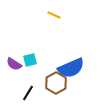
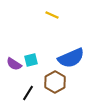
yellow line: moved 2 px left
cyan square: moved 1 px right
blue semicircle: moved 10 px up
brown hexagon: moved 1 px left, 1 px up
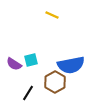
blue semicircle: moved 7 px down; rotated 12 degrees clockwise
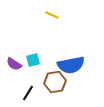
cyan square: moved 2 px right
brown hexagon: rotated 20 degrees clockwise
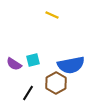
brown hexagon: moved 1 px right, 1 px down; rotated 20 degrees counterclockwise
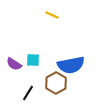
cyan square: rotated 16 degrees clockwise
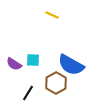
blue semicircle: rotated 40 degrees clockwise
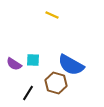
brown hexagon: rotated 15 degrees counterclockwise
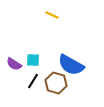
black line: moved 5 px right, 12 px up
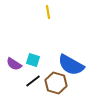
yellow line: moved 4 px left, 3 px up; rotated 56 degrees clockwise
cyan square: rotated 16 degrees clockwise
black line: rotated 21 degrees clockwise
